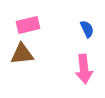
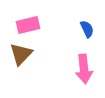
brown triangle: moved 1 px left; rotated 40 degrees counterclockwise
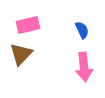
blue semicircle: moved 5 px left, 1 px down
pink arrow: moved 2 px up
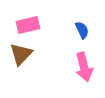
pink arrow: rotated 8 degrees counterclockwise
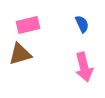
blue semicircle: moved 6 px up
brown triangle: moved 1 px left; rotated 30 degrees clockwise
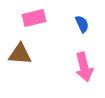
pink rectangle: moved 6 px right, 7 px up
brown triangle: rotated 20 degrees clockwise
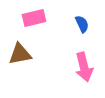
brown triangle: rotated 15 degrees counterclockwise
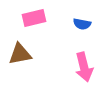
blue semicircle: rotated 126 degrees clockwise
